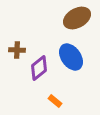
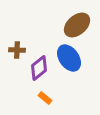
brown ellipse: moved 7 px down; rotated 12 degrees counterclockwise
blue ellipse: moved 2 px left, 1 px down
orange rectangle: moved 10 px left, 3 px up
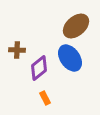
brown ellipse: moved 1 px left, 1 px down
blue ellipse: moved 1 px right
orange rectangle: rotated 24 degrees clockwise
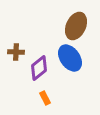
brown ellipse: rotated 24 degrees counterclockwise
brown cross: moved 1 px left, 2 px down
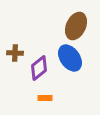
brown cross: moved 1 px left, 1 px down
orange rectangle: rotated 64 degrees counterclockwise
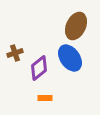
brown cross: rotated 21 degrees counterclockwise
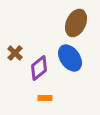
brown ellipse: moved 3 px up
brown cross: rotated 28 degrees counterclockwise
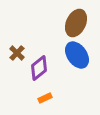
brown cross: moved 2 px right
blue ellipse: moved 7 px right, 3 px up
orange rectangle: rotated 24 degrees counterclockwise
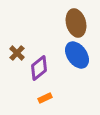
brown ellipse: rotated 40 degrees counterclockwise
